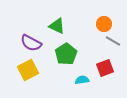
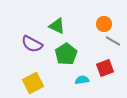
purple semicircle: moved 1 px right, 1 px down
yellow square: moved 5 px right, 13 px down
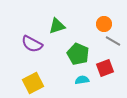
green triangle: rotated 42 degrees counterclockwise
green pentagon: moved 12 px right; rotated 15 degrees counterclockwise
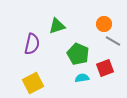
purple semicircle: rotated 105 degrees counterclockwise
cyan semicircle: moved 2 px up
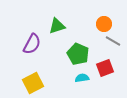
purple semicircle: rotated 15 degrees clockwise
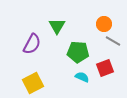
green triangle: rotated 42 degrees counterclockwise
green pentagon: moved 2 px up; rotated 20 degrees counterclockwise
cyan semicircle: moved 1 px up; rotated 32 degrees clockwise
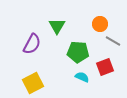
orange circle: moved 4 px left
red square: moved 1 px up
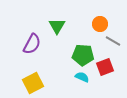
green pentagon: moved 5 px right, 3 px down
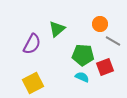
green triangle: moved 3 px down; rotated 18 degrees clockwise
